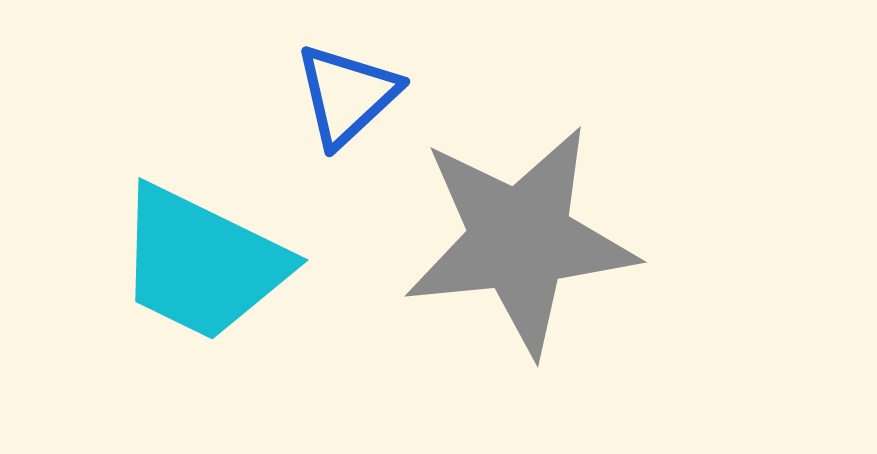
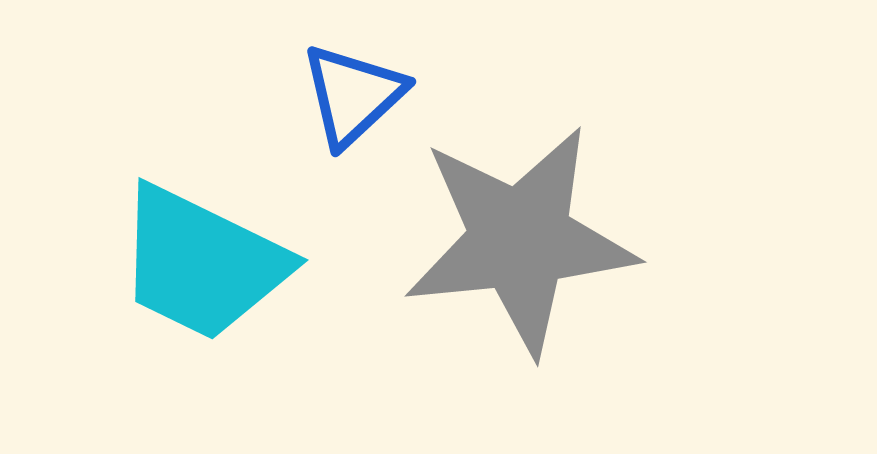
blue triangle: moved 6 px right
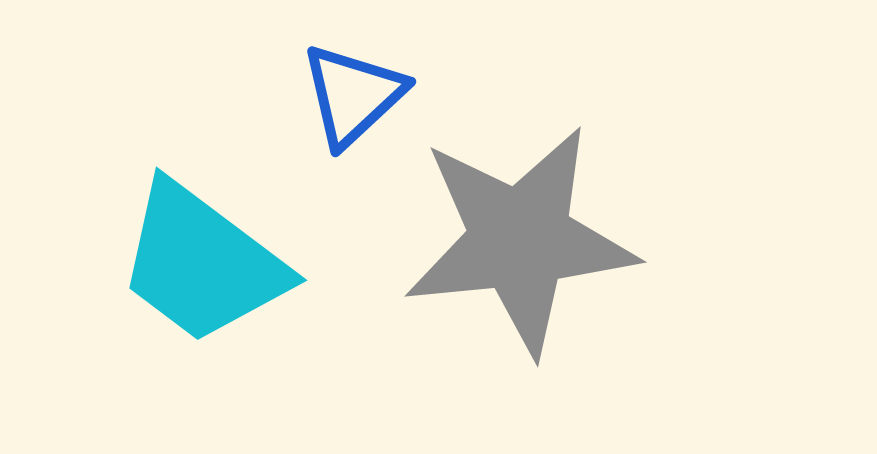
cyan trapezoid: rotated 11 degrees clockwise
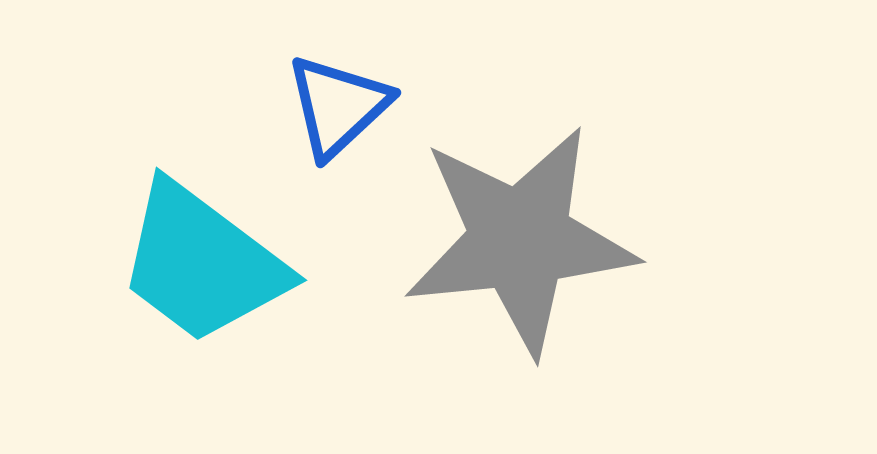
blue triangle: moved 15 px left, 11 px down
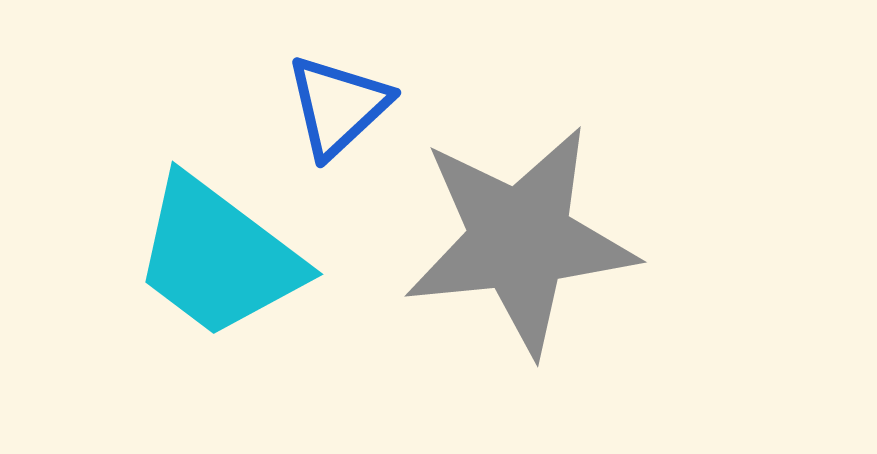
cyan trapezoid: moved 16 px right, 6 px up
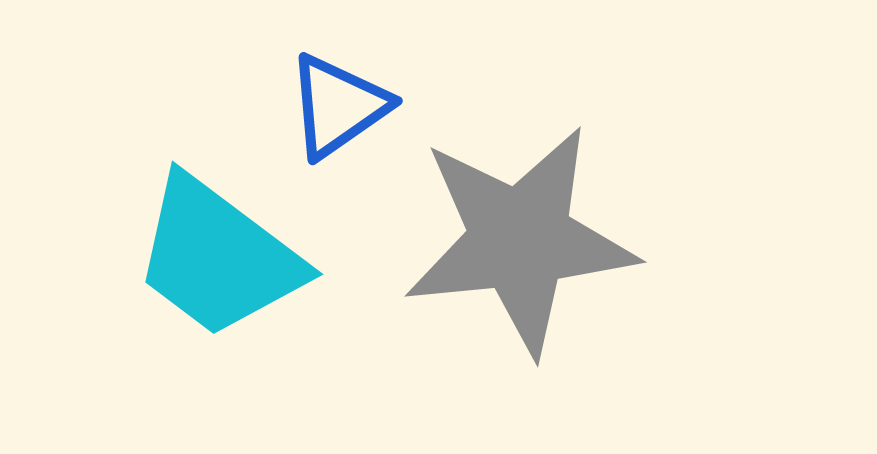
blue triangle: rotated 8 degrees clockwise
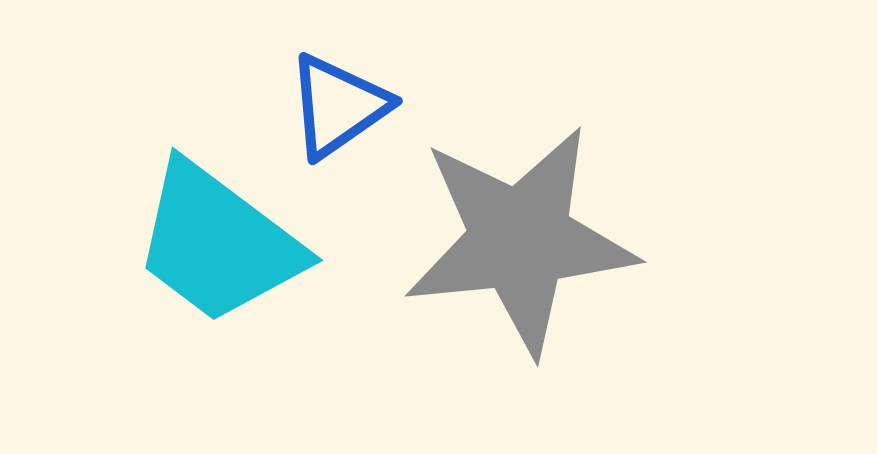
cyan trapezoid: moved 14 px up
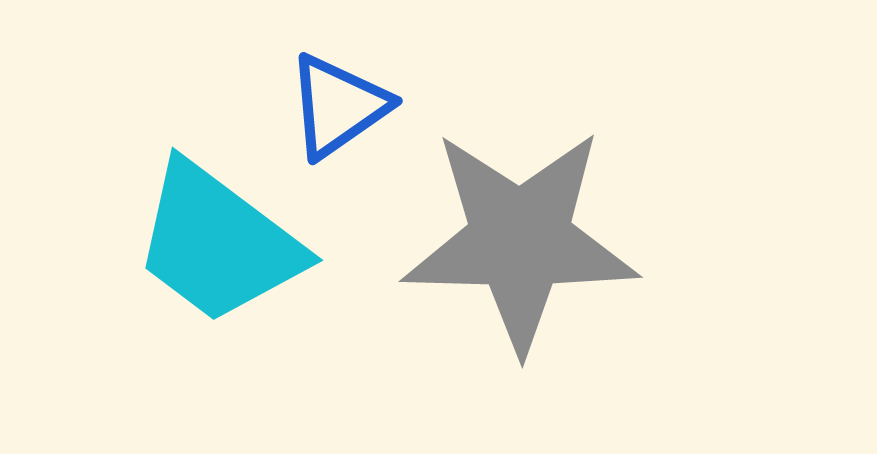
gray star: rotated 7 degrees clockwise
